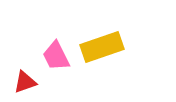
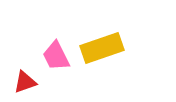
yellow rectangle: moved 1 px down
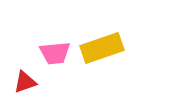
pink trapezoid: moved 1 px left, 3 px up; rotated 68 degrees counterclockwise
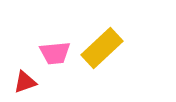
yellow rectangle: rotated 24 degrees counterclockwise
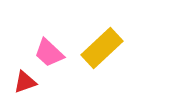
pink trapezoid: moved 6 px left; rotated 48 degrees clockwise
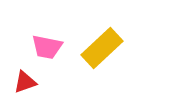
pink trapezoid: moved 2 px left, 6 px up; rotated 32 degrees counterclockwise
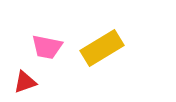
yellow rectangle: rotated 12 degrees clockwise
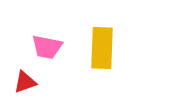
yellow rectangle: rotated 57 degrees counterclockwise
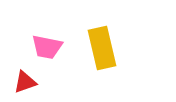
yellow rectangle: rotated 15 degrees counterclockwise
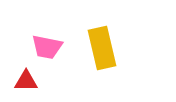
red triangle: moved 1 px right, 1 px up; rotated 20 degrees clockwise
